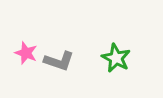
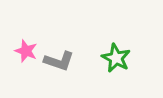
pink star: moved 2 px up
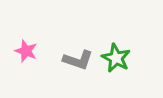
gray L-shape: moved 19 px right, 1 px up
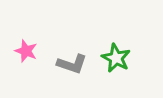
gray L-shape: moved 6 px left, 4 px down
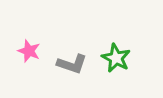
pink star: moved 3 px right
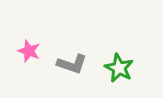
green star: moved 3 px right, 10 px down
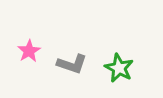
pink star: rotated 20 degrees clockwise
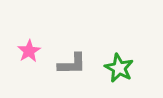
gray L-shape: rotated 20 degrees counterclockwise
